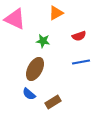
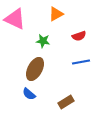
orange triangle: moved 1 px down
brown rectangle: moved 13 px right
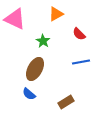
red semicircle: moved 2 px up; rotated 64 degrees clockwise
green star: rotated 24 degrees clockwise
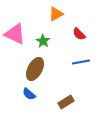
pink triangle: moved 15 px down
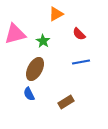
pink triangle: rotated 40 degrees counterclockwise
blue semicircle: rotated 24 degrees clockwise
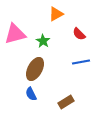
blue semicircle: moved 2 px right
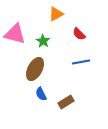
pink triangle: rotated 30 degrees clockwise
blue semicircle: moved 10 px right
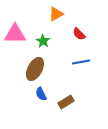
pink triangle: rotated 15 degrees counterclockwise
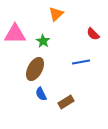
orange triangle: rotated 14 degrees counterclockwise
red semicircle: moved 14 px right
